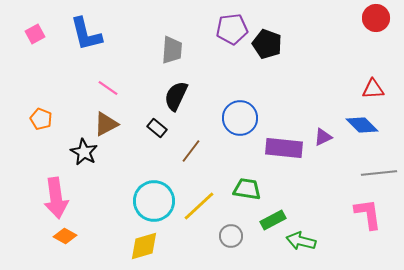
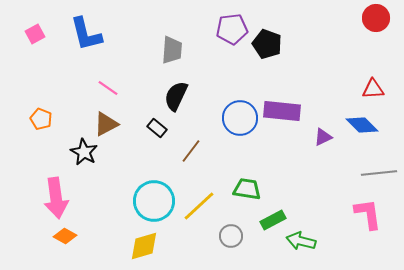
purple rectangle: moved 2 px left, 37 px up
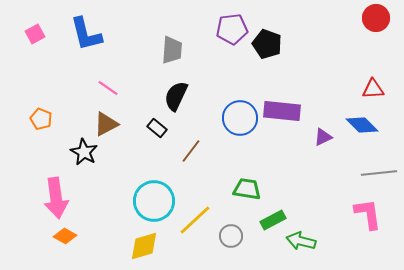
yellow line: moved 4 px left, 14 px down
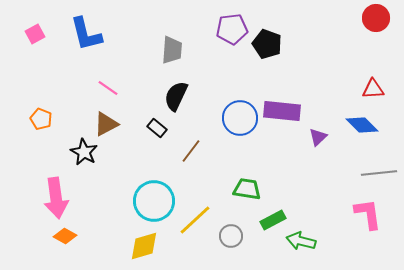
purple triangle: moved 5 px left; rotated 18 degrees counterclockwise
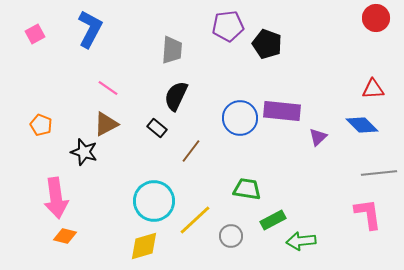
purple pentagon: moved 4 px left, 3 px up
blue L-shape: moved 4 px right, 5 px up; rotated 138 degrees counterclockwise
orange pentagon: moved 6 px down
black star: rotated 12 degrees counterclockwise
orange diamond: rotated 15 degrees counterclockwise
green arrow: rotated 20 degrees counterclockwise
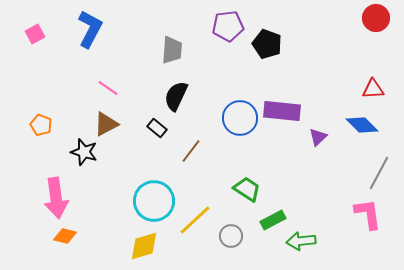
gray line: rotated 56 degrees counterclockwise
green trapezoid: rotated 24 degrees clockwise
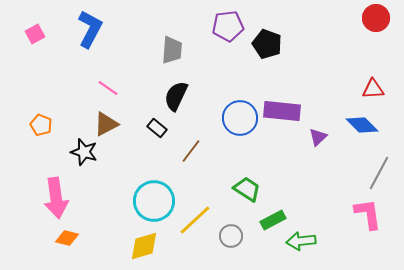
orange diamond: moved 2 px right, 2 px down
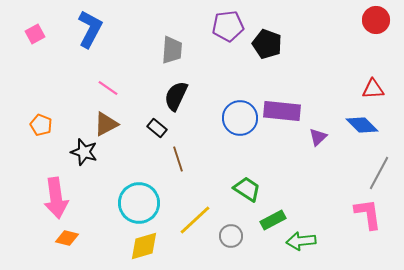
red circle: moved 2 px down
brown line: moved 13 px left, 8 px down; rotated 55 degrees counterclockwise
cyan circle: moved 15 px left, 2 px down
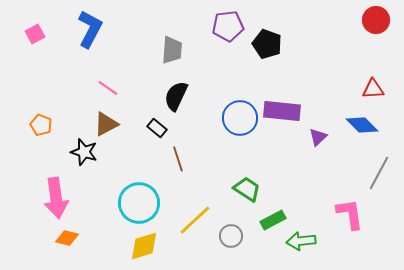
pink L-shape: moved 18 px left
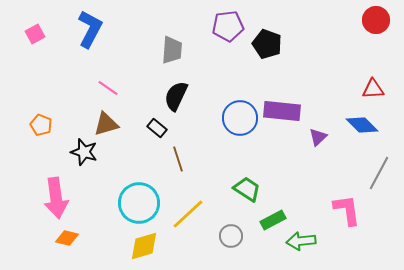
brown triangle: rotated 12 degrees clockwise
pink L-shape: moved 3 px left, 4 px up
yellow line: moved 7 px left, 6 px up
